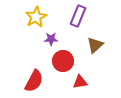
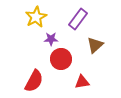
purple rectangle: moved 3 px down; rotated 15 degrees clockwise
red circle: moved 2 px left, 2 px up
red triangle: moved 2 px right
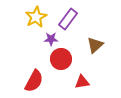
purple rectangle: moved 10 px left
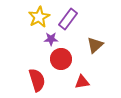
yellow star: moved 3 px right
red semicircle: moved 3 px right, 1 px up; rotated 45 degrees counterclockwise
